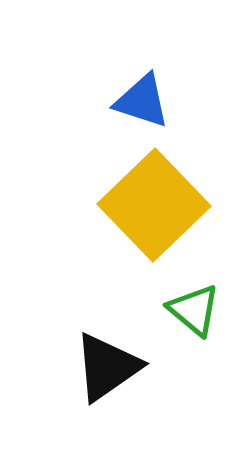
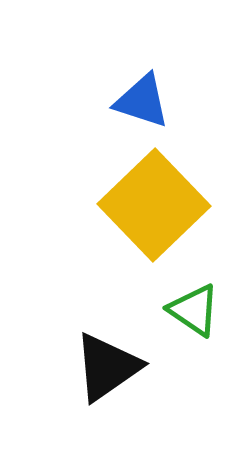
green triangle: rotated 6 degrees counterclockwise
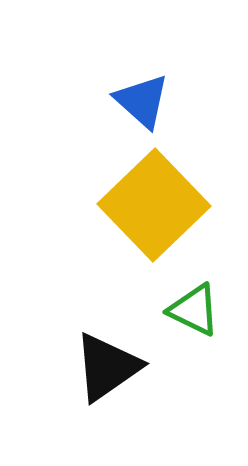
blue triangle: rotated 24 degrees clockwise
green triangle: rotated 8 degrees counterclockwise
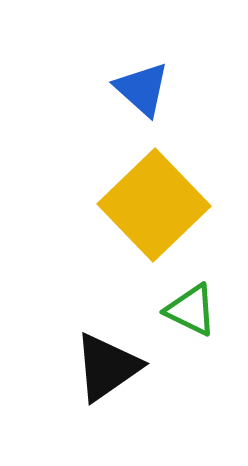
blue triangle: moved 12 px up
green triangle: moved 3 px left
